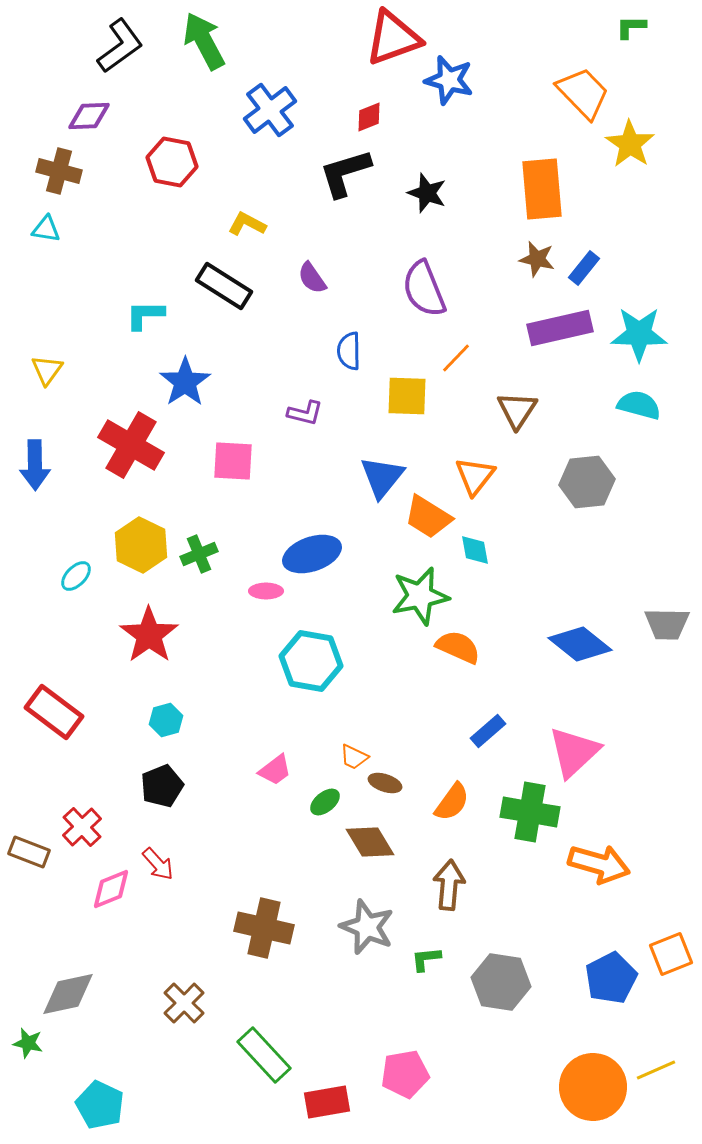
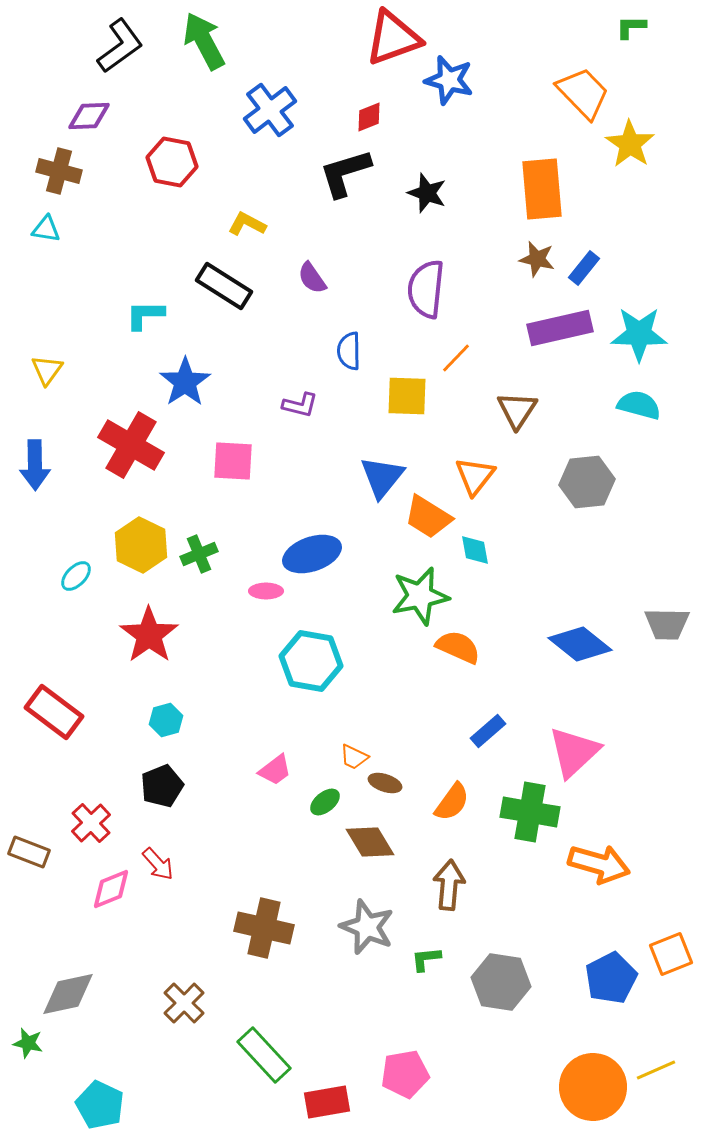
purple semicircle at (424, 289): moved 2 px right; rotated 28 degrees clockwise
purple L-shape at (305, 413): moved 5 px left, 8 px up
red cross at (82, 827): moved 9 px right, 4 px up
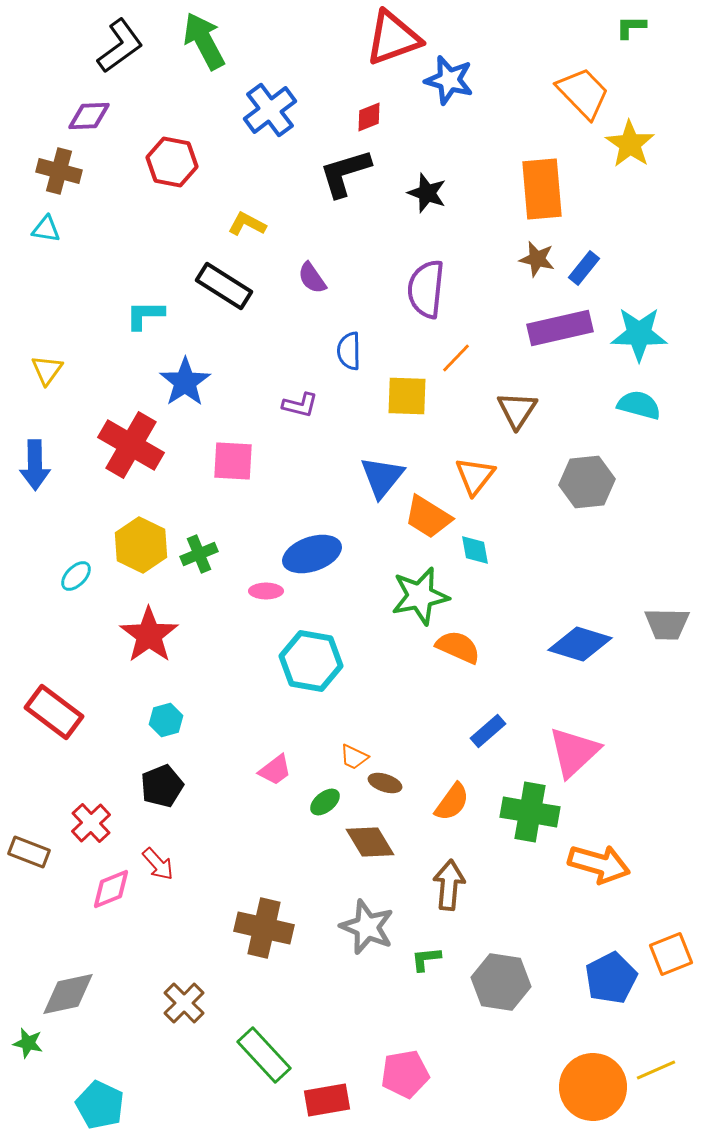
blue diamond at (580, 644): rotated 22 degrees counterclockwise
red rectangle at (327, 1102): moved 2 px up
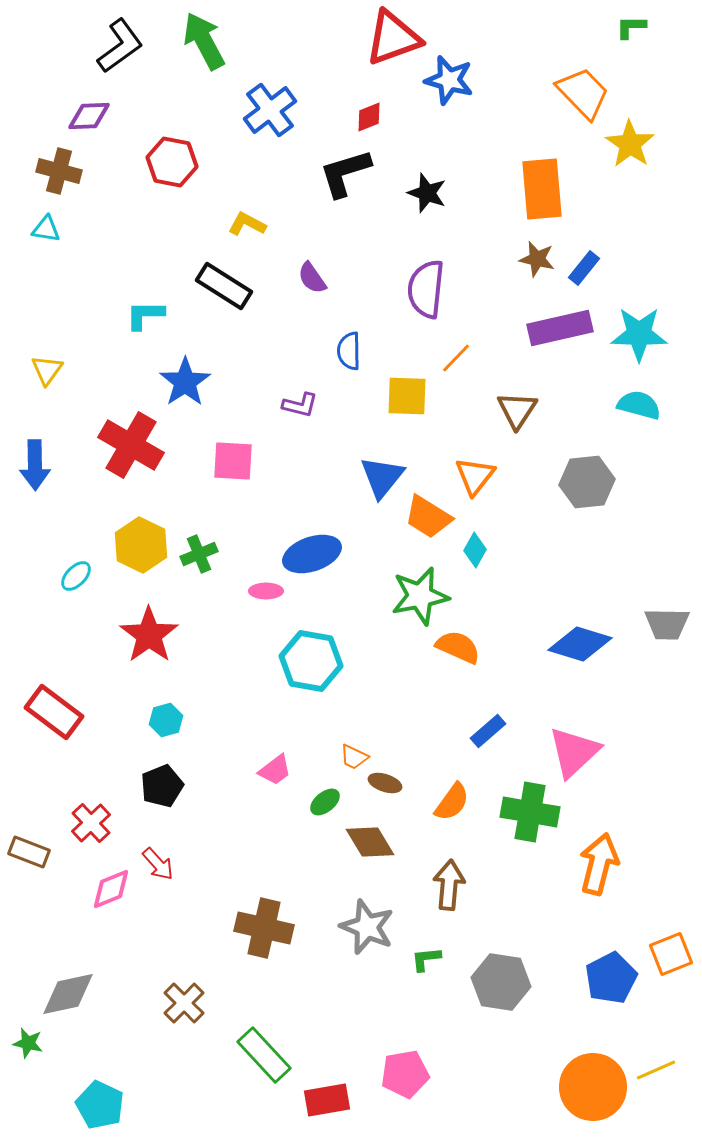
cyan diamond at (475, 550): rotated 40 degrees clockwise
orange arrow at (599, 864): rotated 92 degrees counterclockwise
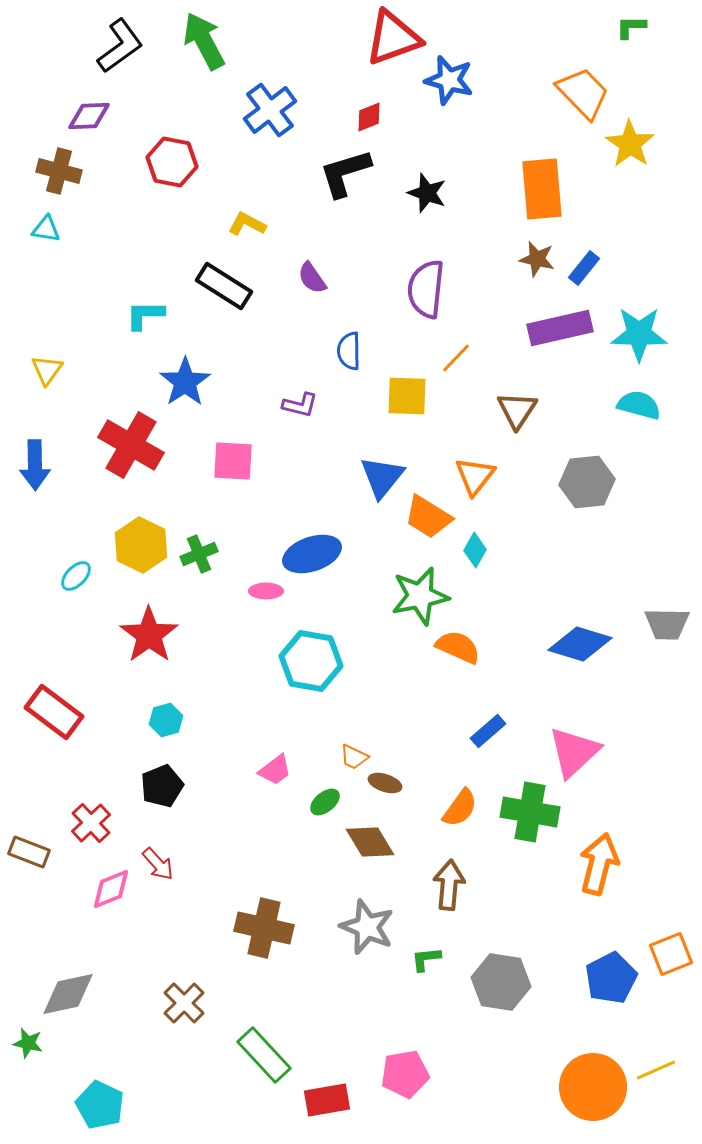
orange semicircle at (452, 802): moved 8 px right, 6 px down
